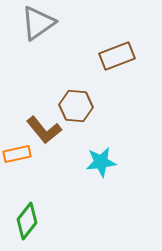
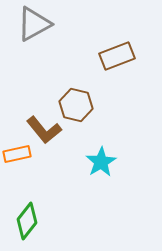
gray triangle: moved 4 px left, 1 px down; rotated 6 degrees clockwise
brown hexagon: moved 1 px up; rotated 8 degrees clockwise
cyan star: rotated 24 degrees counterclockwise
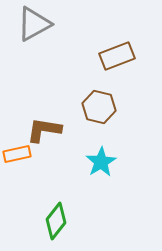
brown hexagon: moved 23 px right, 2 px down
brown L-shape: rotated 138 degrees clockwise
green diamond: moved 29 px right
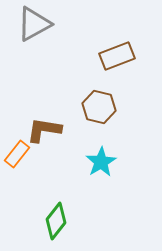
orange rectangle: rotated 40 degrees counterclockwise
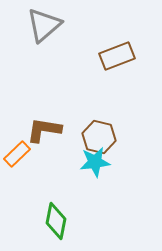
gray triangle: moved 10 px right, 1 px down; rotated 12 degrees counterclockwise
brown hexagon: moved 30 px down
orange rectangle: rotated 8 degrees clockwise
cyan star: moved 6 px left; rotated 24 degrees clockwise
green diamond: rotated 27 degrees counterclockwise
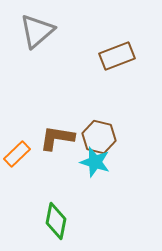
gray triangle: moved 7 px left, 6 px down
brown L-shape: moved 13 px right, 8 px down
cyan star: rotated 24 degrees clockwise
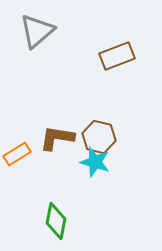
orange rectangle: rotated 12 degrees clockwise
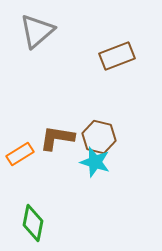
orange rectangle: moved 3 px right
green diamond: moved 23 px left, 2 px down
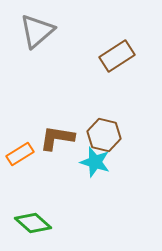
brown rectangle: rotated 12 degrees counterclockwise
brown hexagon: moved 5 px right, 2 px up
green diamond: rotated 60 degrees counterclockwise
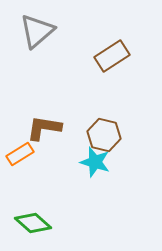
brown rectangle: moved 5 px left
brown L-shape: moved 13 px left, 10 px up
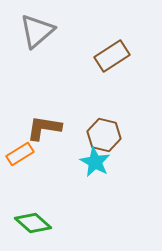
cyan star: rotated 12 degrees clockwise
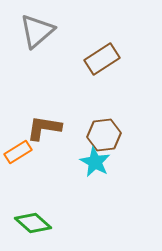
brown rectangle: moved 10 px left, 3 px down
brown hexagon: rotated 20 degrees counterclockwise
orange rectangle: moved 2 px left, 2 px up
